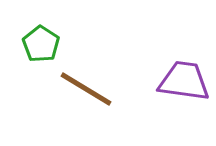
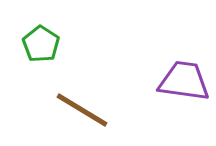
brown line: moved 4 px left, 21 px down
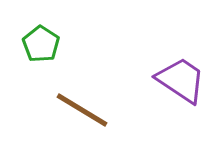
purple trapezoid: moved 3 px left, 1 px up; rotated 26 degrees clockwise
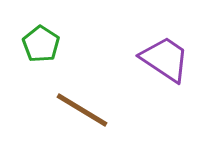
purple trapezoid: moved 16 px left, 21 px up
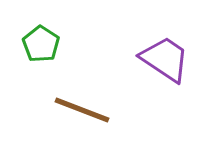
brown line: rotated 10 degrees counterclockwise
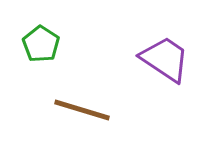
brown line: rotated 4 degrees counterclockwise
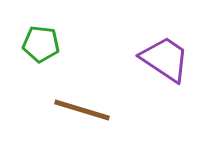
green pentagon: rotated 27 degrees counterclockwise
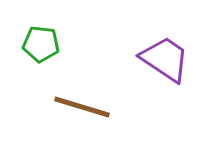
brown line: moved 3 px up
